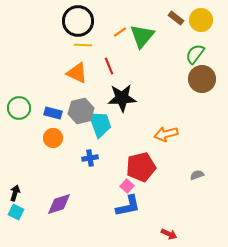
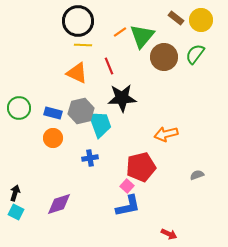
brown circle: moved 38 px left, 22 px up
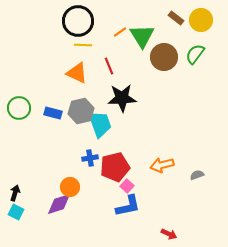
green triangle: rotated 12 degrees counterclockwise
orange arrow: moved 4 px left, 31 px down
orange circle: moved 17 px right, 49 px down
red pentagon: moved 26 px left
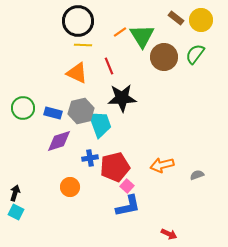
green circle: moved 4 px right
purple diamond: moved 63 px up
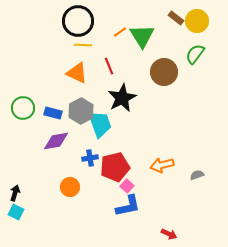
yellow circle: moved 4 px left, 1 px down
brown circle: moved 15 px down
black star: rotated 24 degrees counterclockwise
gray hexagon: rotated 15 degrees counterclockwise
purple diamond: moved 3 px left; rotated 8 degrees clockwise
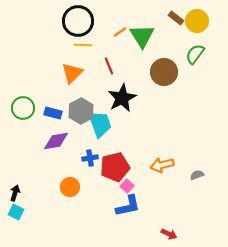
orange triangle: moved 5 px left; rotated 50 degrees clockwise
